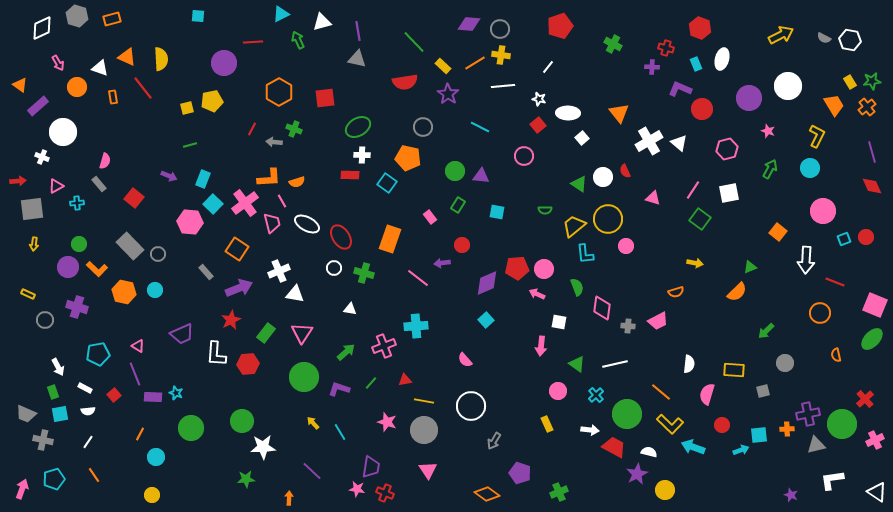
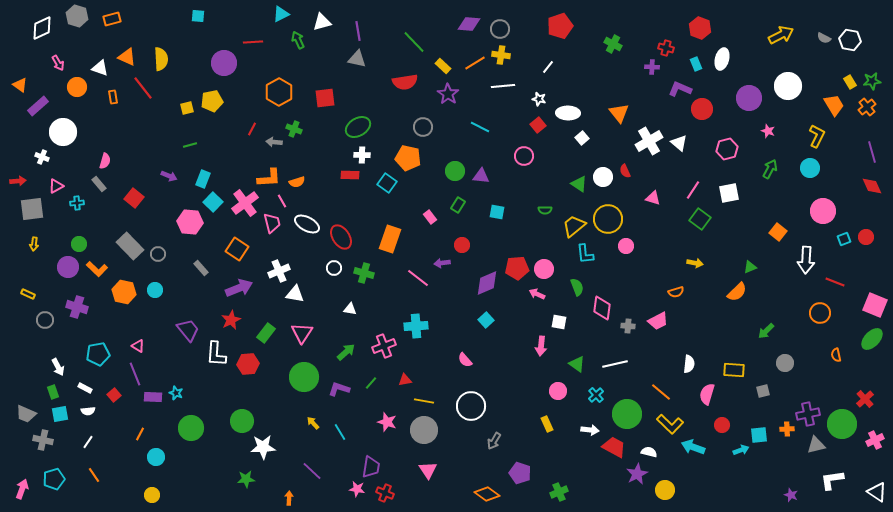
cyan square at (213, 204): moved 2 px up
gray rectangle at (206, 272): moved 5 px left, 4 px up
purple trapezoid at (182, 334): moved 6 px right, 4 px up; rotated 105 degrees counterclockwise
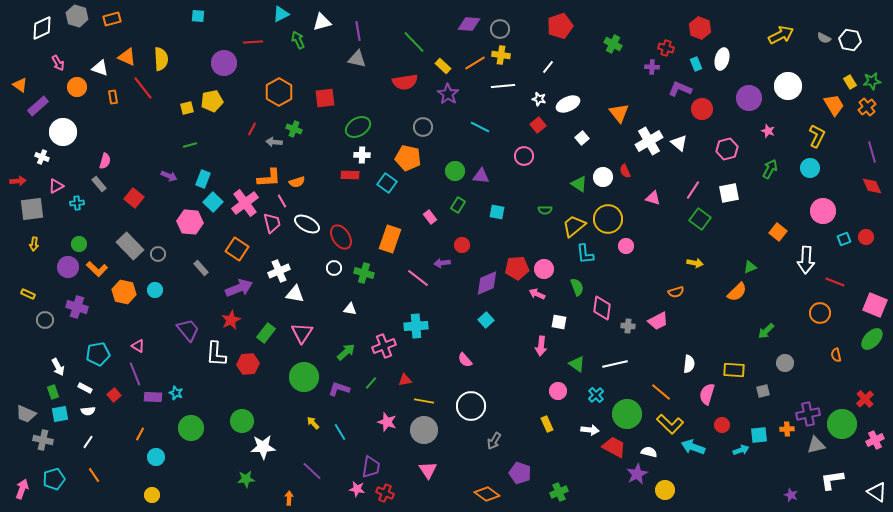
white ellipse at (568, 113): moved 9 px up; rotated 25 degrees counterclockwise
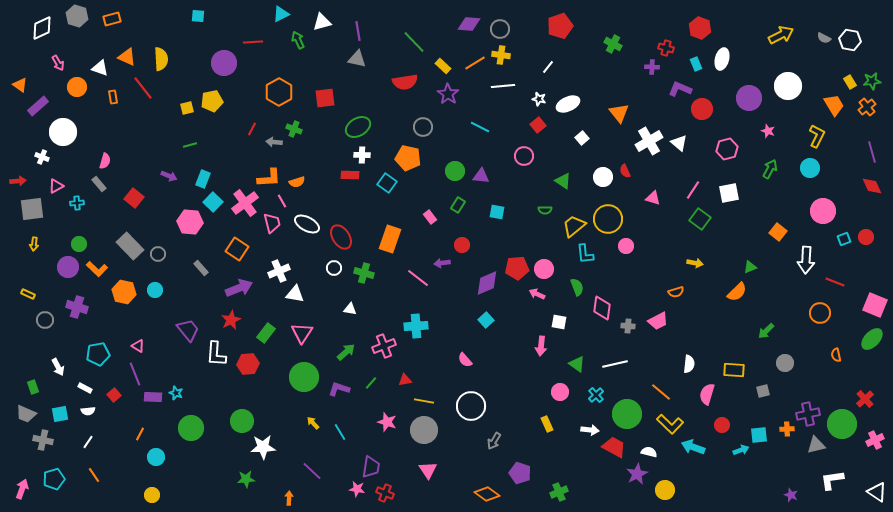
green triangle at (579, 184): moved 16 px left, 3 px up
pink circle at (558, 391): moved 2 px right, 1 px down
green rectangle at (53, 392): moved 20 px left, 5 px up
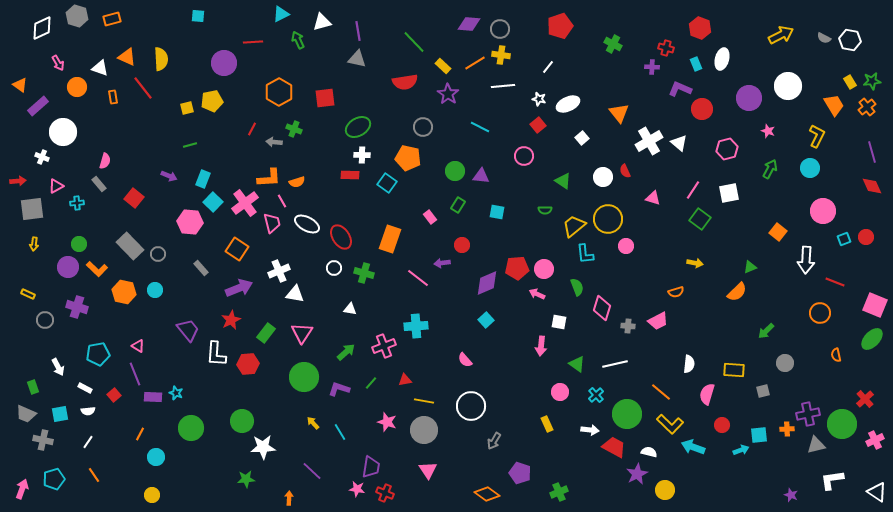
pink diamond at (602, 308): rotated 10 degrees clockwise
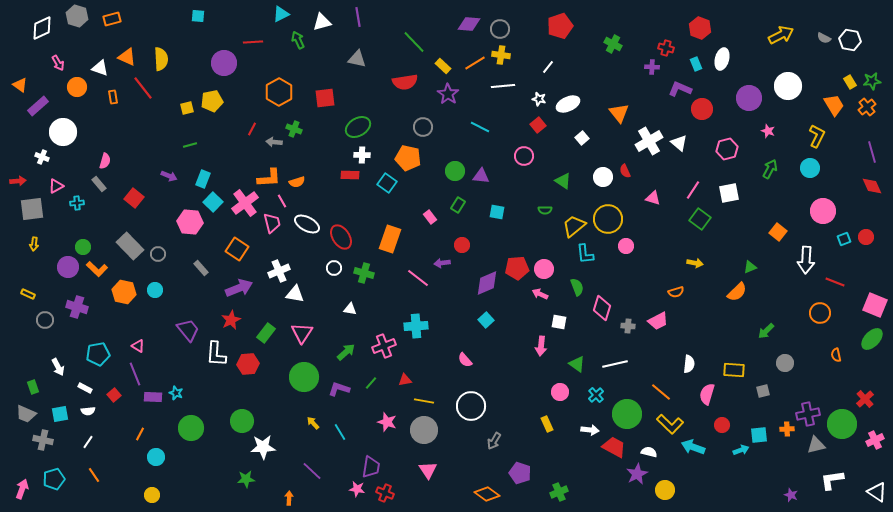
purple line at (358, 31): moved 14 px up
green circle at (79, 244): moved 4 px right, 3 px down
pink arrow at (537, 294): moved 3 px right
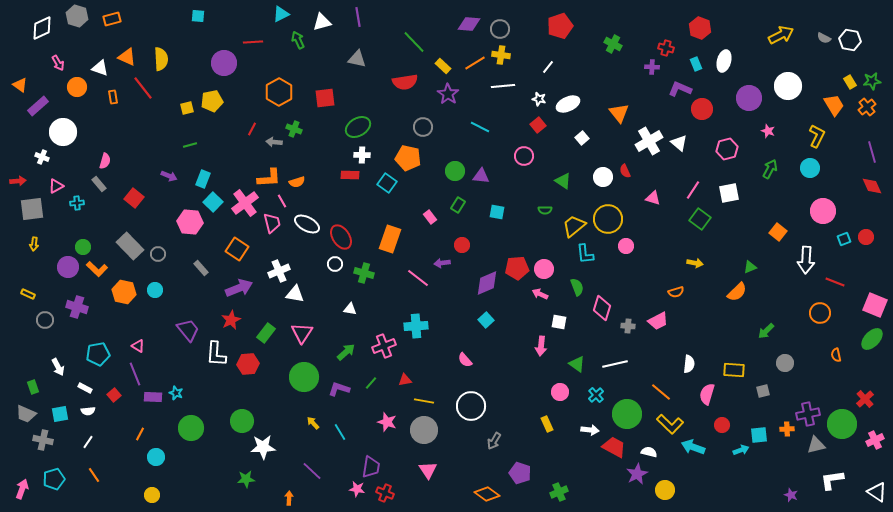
white ellipse at (722, 59): moved 2 px right, 2 px down
white circle at (334, 268): moved 1 px right, 4 px up
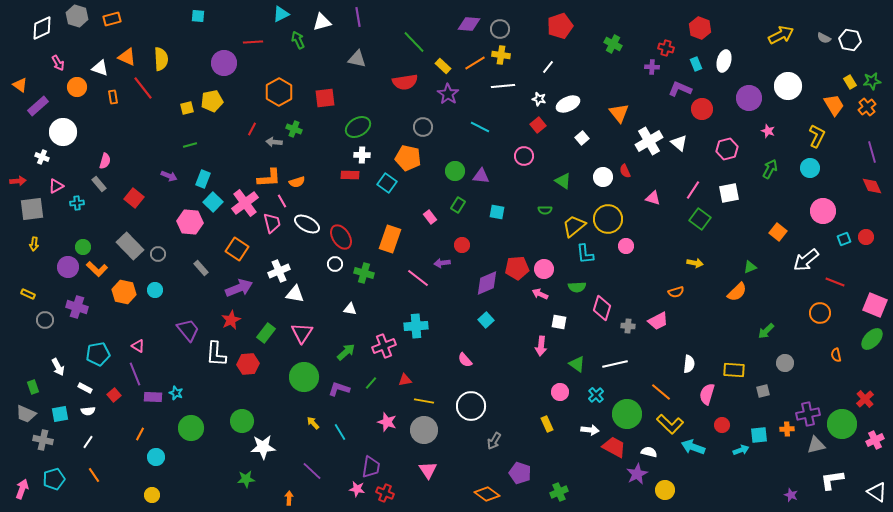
white arrow at (806, 260): rotated 48 degrees clockwise
green semicircle at (577, 287): rotated 108 degrees clockwise
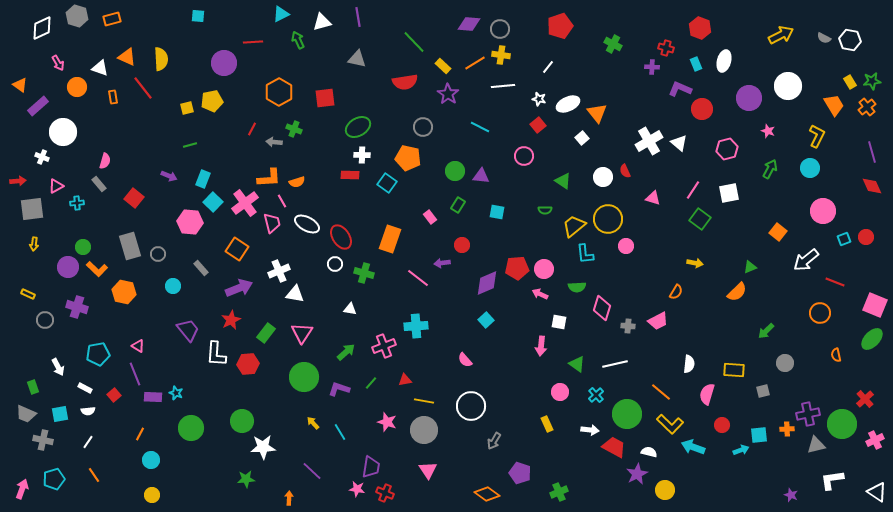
orange triangle at (619, 113): moved 22 px left
gray rectangle at (130, 246): rotated 28 degrees clockwise
cyan circle at (155, 290): moved 18 px right, 4 px up
orange semicircle at (676, 292): rotated 42 degrees counterclockwise
cyan circle at (156, 457): moved 5 px left, 3 px down
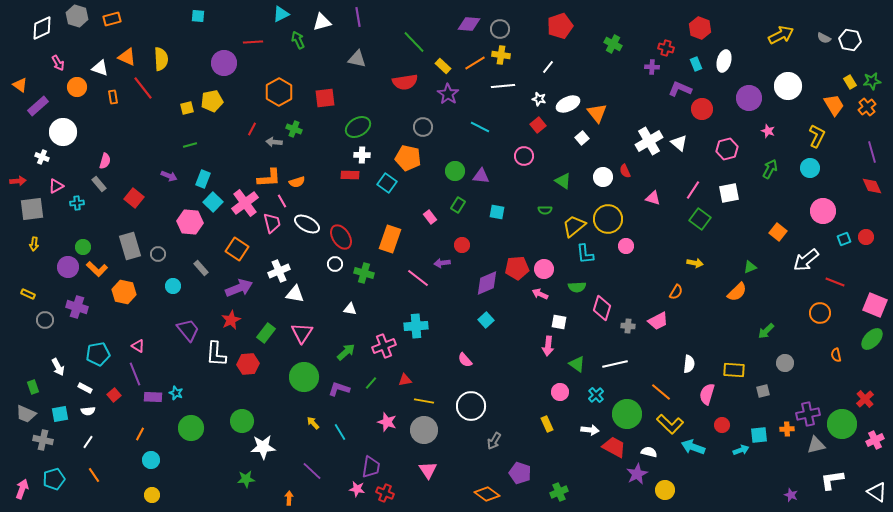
pink arrow at (541, 346): moved 7 px right
